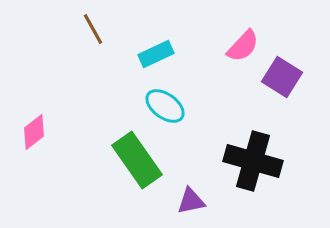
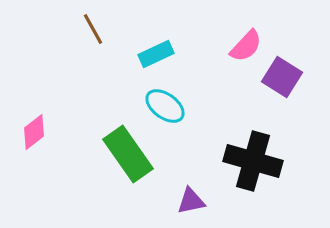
pink semicircle: moved 3 px right
green rectangle: moved 9 px left, 6 px up
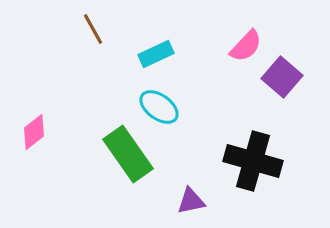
purple square: rotated 9 degrees clockwise
cyan ellipse: moved 6 px left, 1 px down
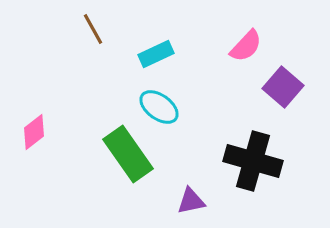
purple square: moved 1 px right, 10 px down
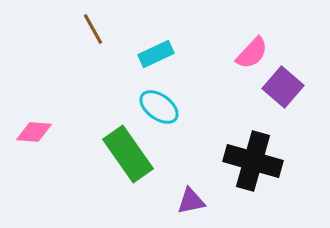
pink semicircle: moved 6 px right, 7 px down
pink diamond: rotated 42 degrees clockwise
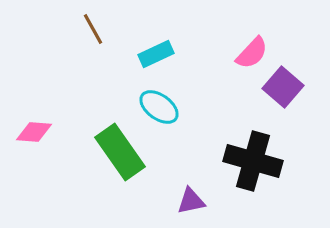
green rectangle: moved 8 px left, 2 px up
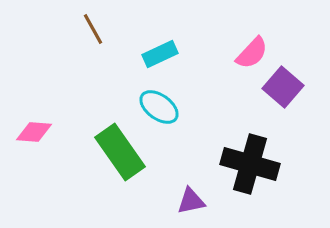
cyan rectangle: moved 4 px right
black cross: moved 3 px left, 3 px down
